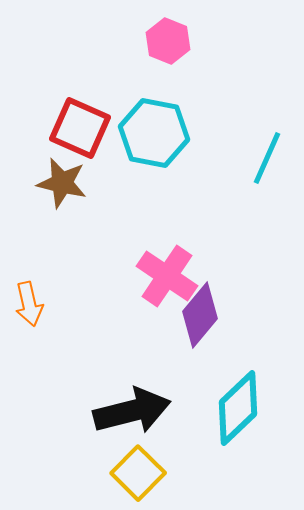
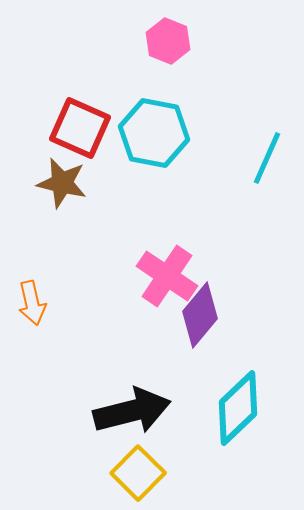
orange arrow: moved 3 px right, 1 px up
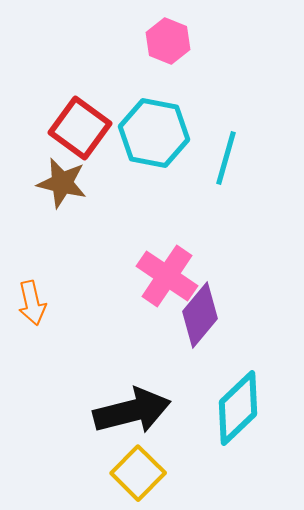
red square: rotated 12 degrees clockwise
cyan line: moved 41 px left; rotated 8 degrees counterclockwise
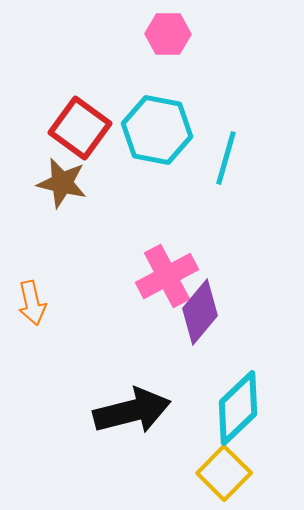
pink hexagon: moved 7 px up; rotated 21 degrees counterclockwise
cyan hexagon: moved 3 px right, 3 px up
pink cross: rotated 28 degrees clockwise
purple diamond: moved 3 px up
yellow square: moved 86 px right
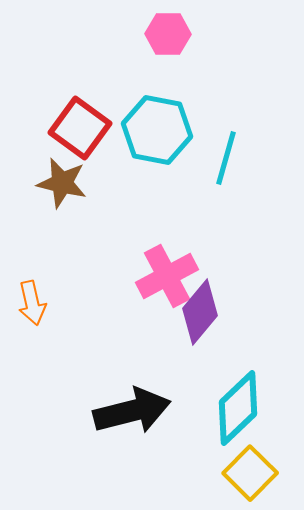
yellow square: moved 26 px right
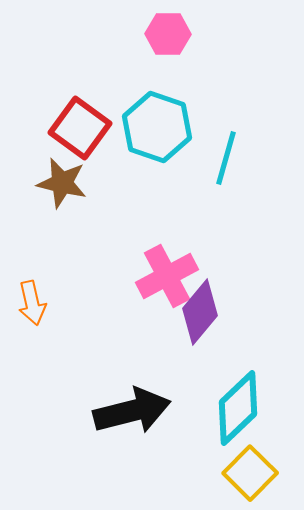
cyan hexagon: moved 3 px up; rotated 8 degrees clockwise
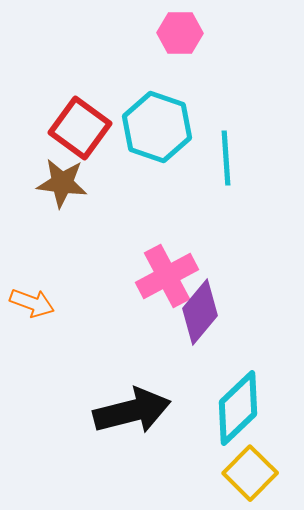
pink hexagon: moved 12 px right, 1 px up
cyan line: rotated 20 degrees counterclockwise
brown star: rotated 6 degrees counterclockwise
orange arrow: rotated 57 degrees counterclockwise
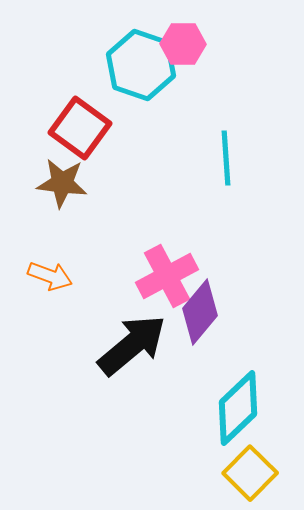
pink hexagon: moved 3 px right, 11 px down
cyan hexagon: moved 16 px left, 62 px up
orange arrow: moved 18 px right, 27 px up
black arrow: moved 66 px up; rotated 26 degrees counterclockwise
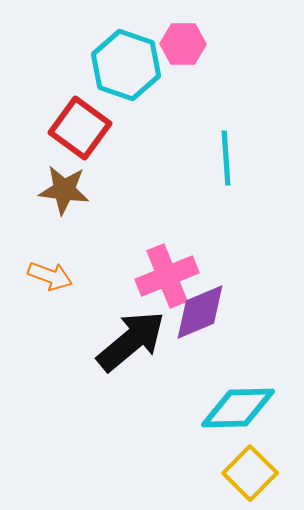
cyan hexagon: moved 15 px left
brown star: moved 2 px right, 7 px down
pink cross: rotated 6 degrees clockwise
purple diamond: rotated 28 degrees clockwise
black arrow: moved 1 px left, 4 px up
cyan diamond: rotated 42 degrees clockwise
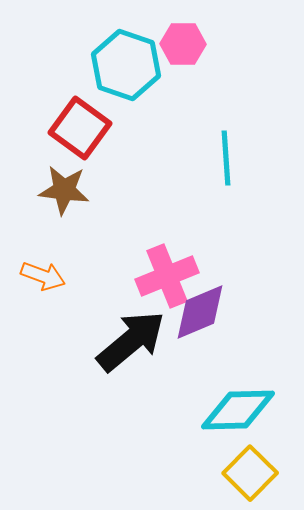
orange arrow: moved 7 px left
cyan diamond: moved 2 px down
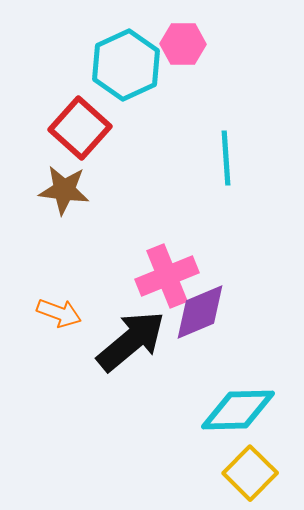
cyan hexagon: rotated 16 degrees clockwise
red square: rotated 6 degrees clockwise
orange arrow: moved 16 px right, 37 px down
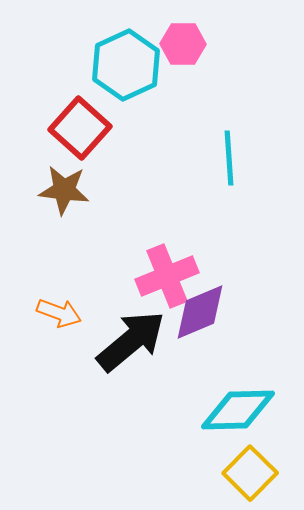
cyan line: moved 3 px right
